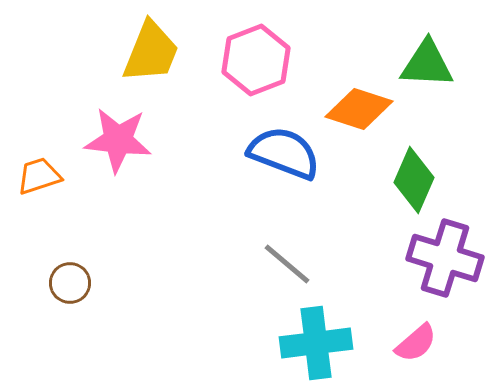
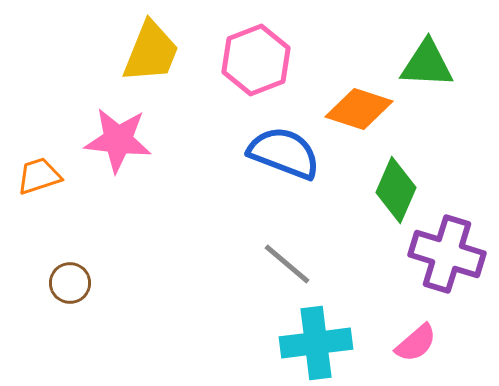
green diamond: moved 18 px left, 10 px down
purple cross: moved 2 px right, 4 px up
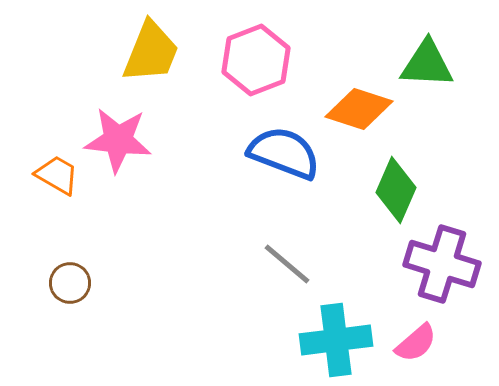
orange trapezoid: moved 18 px right, 1 px up; rotated 48 degrees clockwise
purple cross: moved 5 px left, 10 px down
cyan cross: moved 20 px right, 3 px up
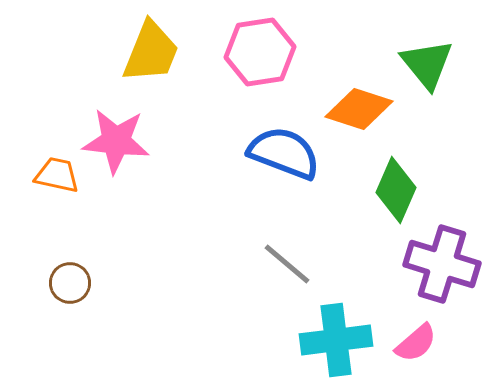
pink hexagon: moved 4 px right, 8 px up; rotated 12 degrees clockwise
green triangle: rotated 48 degrees clockwise
pink star: moved 2 px left, 1 px down
orange trapezoid: rotated 18 degrees counterclockwise
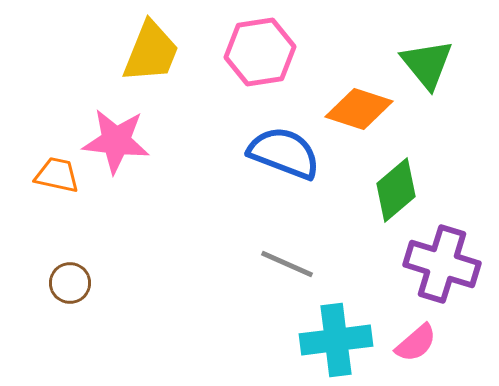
green diamond: rotated 26 degrees clockwise
gray line: rotated 16 degrees counterclockwise
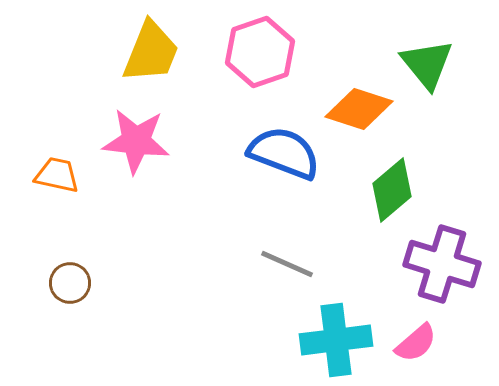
pink hexagon: rotated 10 degrees counterclockwise
pink star: moved 20 px right
green diamond: moved 4 px left
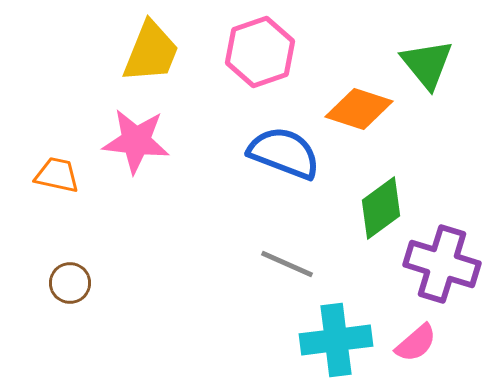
green diamond: moved 11 px left, 18 px down; rotated 4 degrees clockwise
